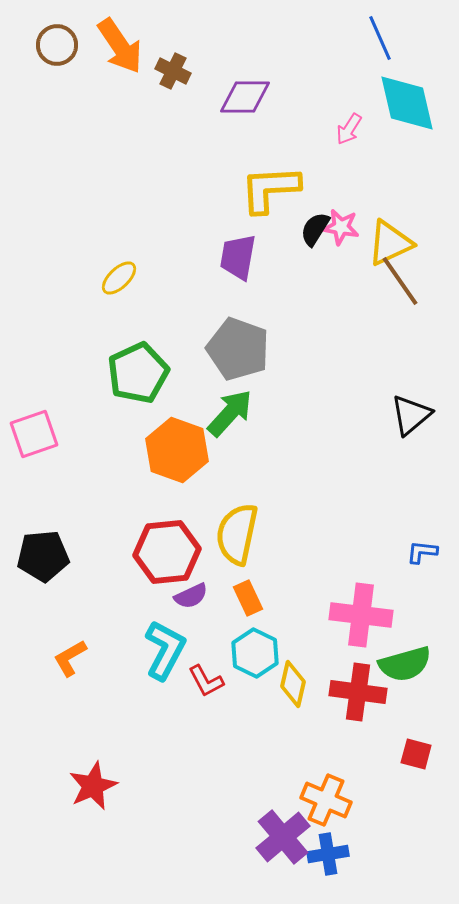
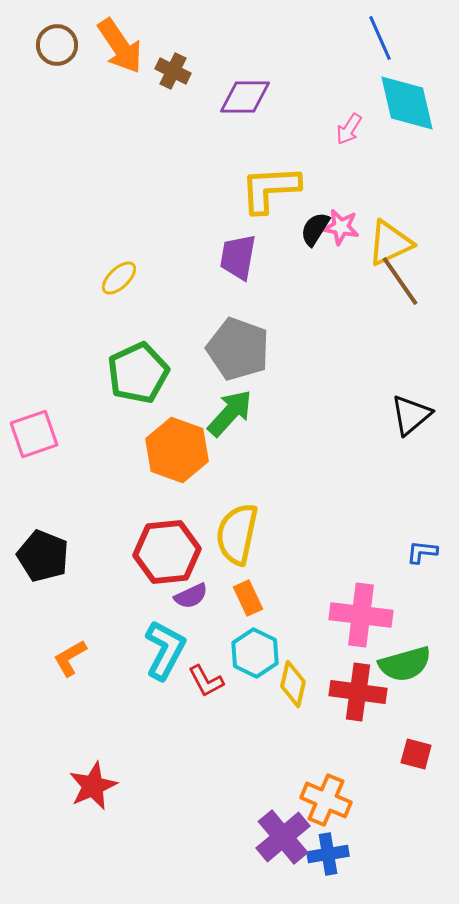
black pentagon: rotated 27 degrees clockwise
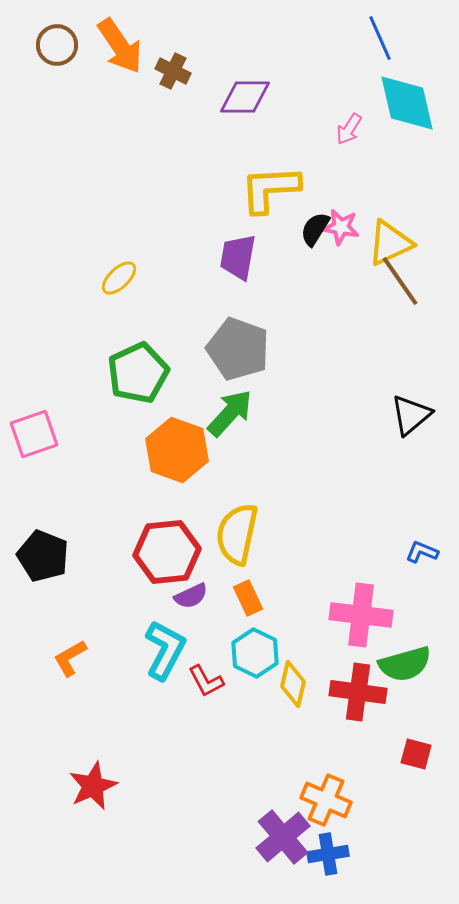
blue L-shape: rotated 16 degrees clockwise
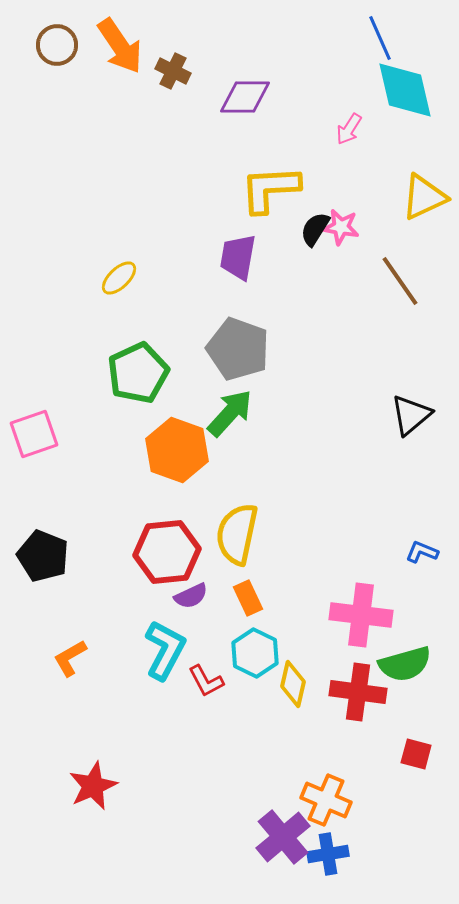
cyan diamond: moved 2 px left, 13 px up
yellow triangle: moved 34 px right, 46 px up
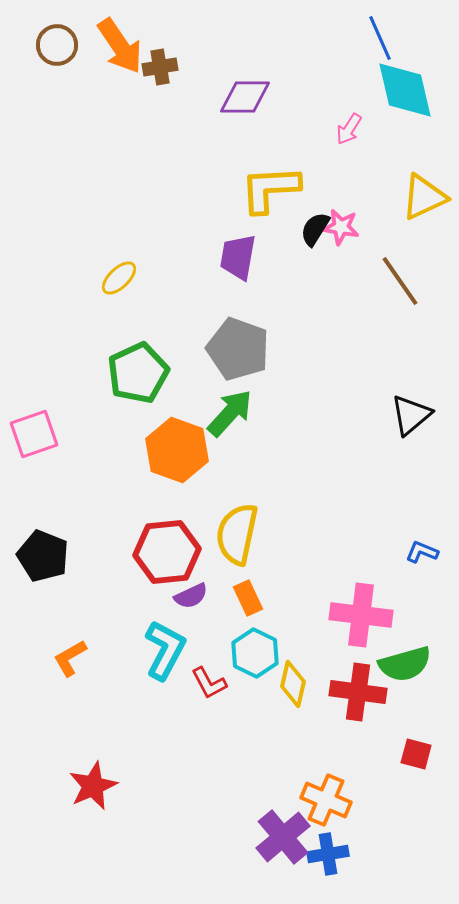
brown cross: moved 13 px left, 4 px up; rotated 36 degrees counterclockwise
red L-shape: moved 3 px right, 2 px down
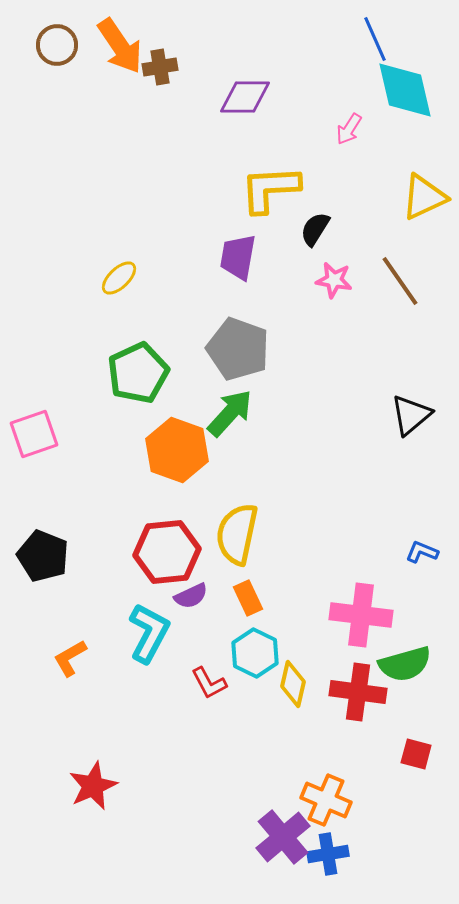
blue line: moved 5 px left, 1 px down
pink star: moved 7 px left, 53 px down
cyan L-shape: moved 16 px left, 17 px up
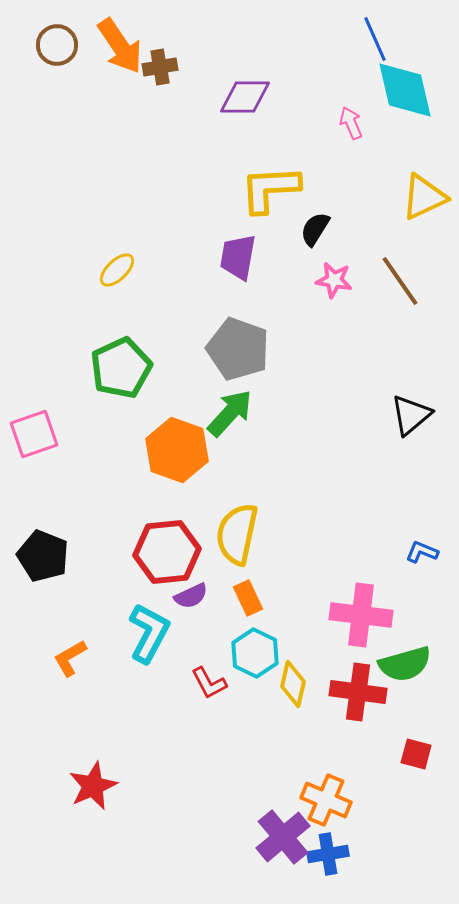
pink arrow: moved 2 px right, 6 px up; rotated 124 degrees clockwise
yellow ellipse: moved 2 px left, 8 px up
green pentagon: moved 17 px left, 5 px up
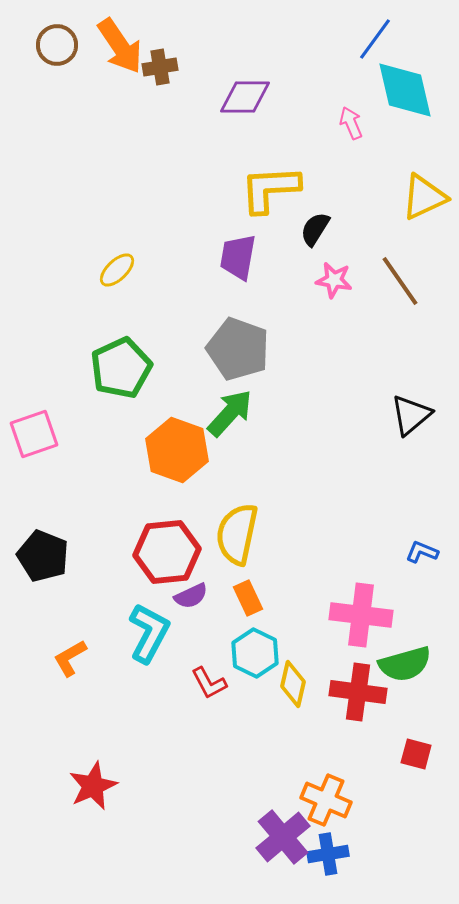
blue line: rotated 60 degrees clockwise
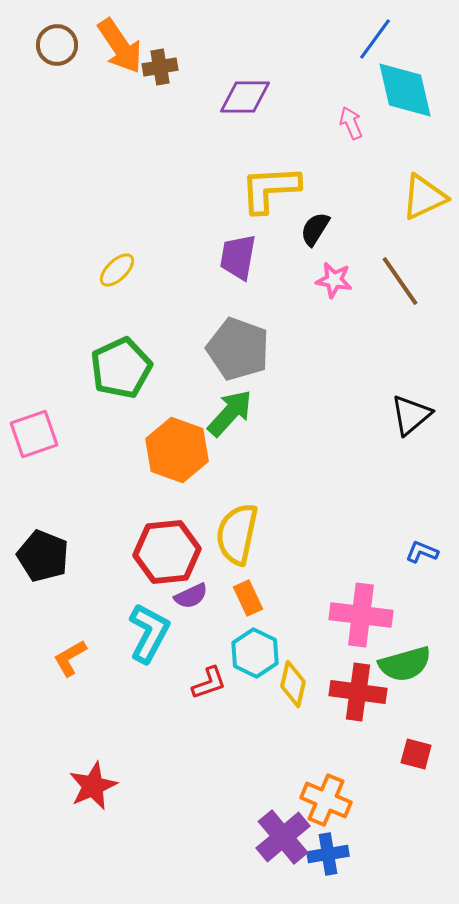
red L-shape: rotated 81 degrees counterclockwise
